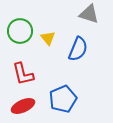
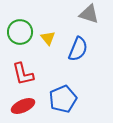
green circle: moved 1 px down
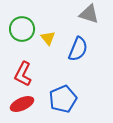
green circle: moved 2 px right, 3 px up
red L-shape: rotated 40 degrees clockwise
red ellipse: moved 1 px left, 2 px up
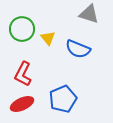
blue semicircle: rotated 90 degrees clockwise
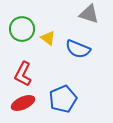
yellow triangle: rotated 14 degrees counterclockwise
red ellipse: moved 1 px right, 1 px up
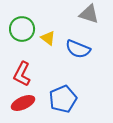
red L-shape: moved 1 px left
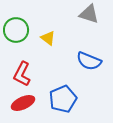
green circle: moved 6 px left, 1 px down
blue semicircle: moved 11 px right, 12 px down
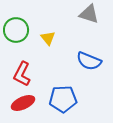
yellow triangle: rotated 14 degrees clockwise
blue pentagon: rotated 20 degrees clockwise
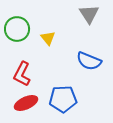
gray triangle: rotated 40 degrees clockwise
green circle: moved 1 px right, 1 px up
red ellipse: moved 3 px right
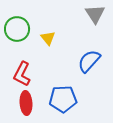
gray triangle: moved 6 px right
blue semicircle: rotated 110 degrees clockwise
red ellipse: rotated 70 degrees counterclockwise
